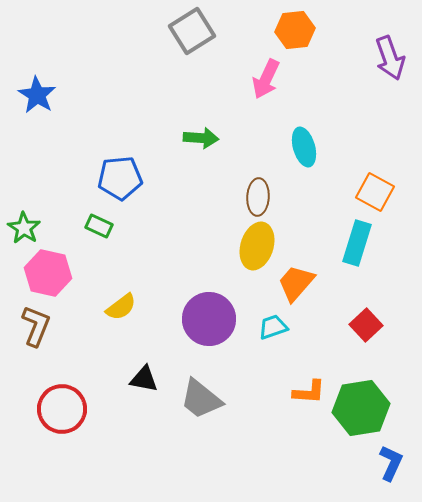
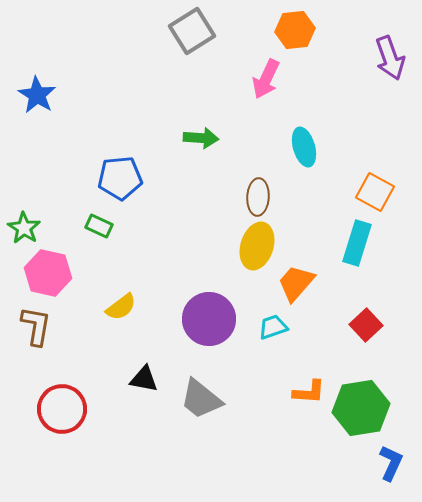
brown L-shape: rotated 12 degrees counterclockwise
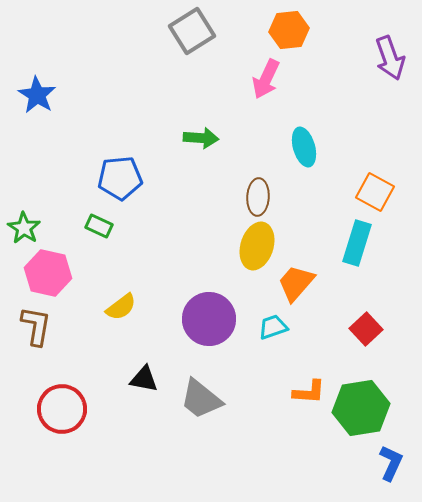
orange hexagon: moved 6 px left
red square: moved 4 px down
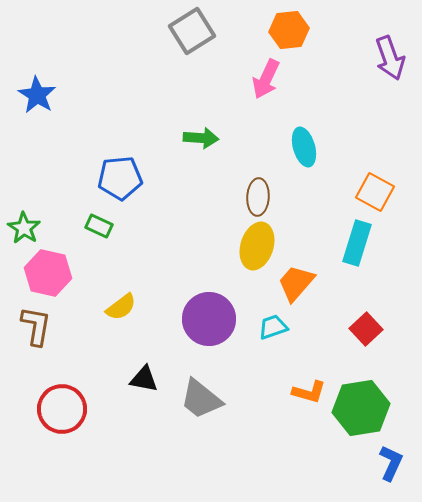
orange L-shape: rotated 12 degrees clockwise
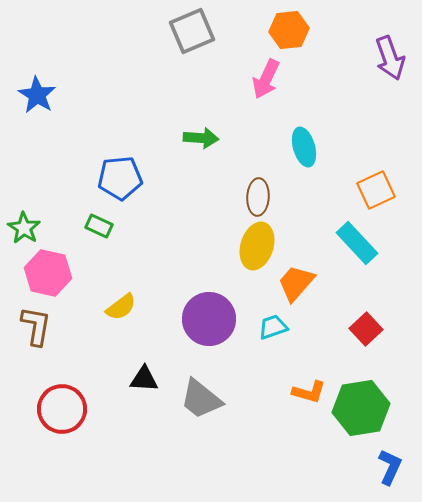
gray square: rotated 9 degrees clockwise
orange square: moved 1 px right, 2 px up; rotated 36 degrees clockwise
cyan rectangle: rotated 60 degrees counterclockwise
black triangle: rotated 8 degrees counterclockwise
blue L-shape: moved 1 px left, 4 px down
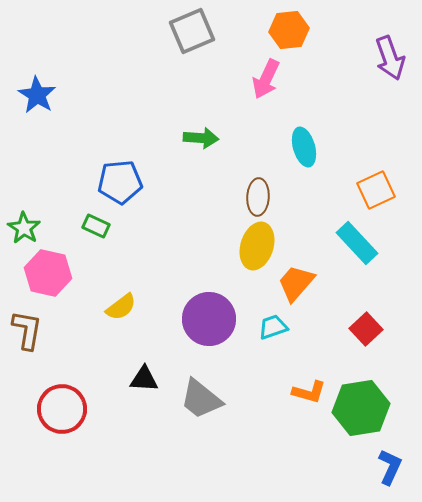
blue pentagon: moved 4 px down
green rectangle: moved 3 px left
brown L-shape: moved 9 px left, 4 px down
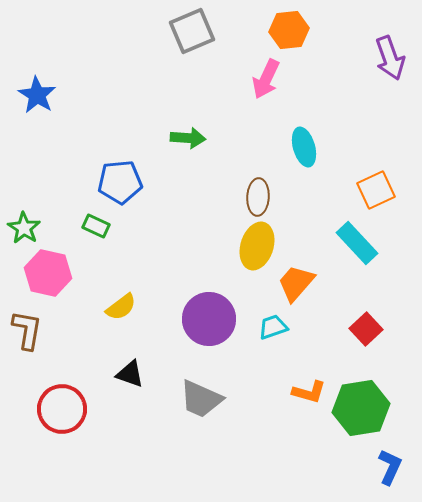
green arrow: moved 13 px left
black triangle: moved 14 px left, 5 px up; rotated 16 degrees clockwise
gray trapezoid: rotated 15 degrees counterclockwise
